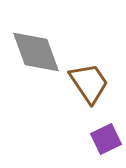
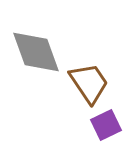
purple square: moved 14 px up
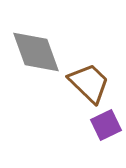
brown trapezoid: rotated 12 degrees counterclockwise
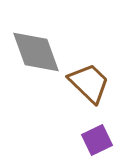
purple square: moved 9 px left, 15 px down
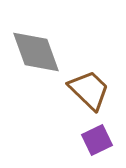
brown trapezoid: moved 7 px down
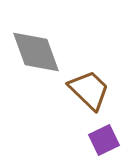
purple square: moved 7 px right
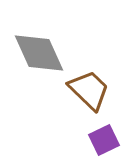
gray diamond: moved 3 px right, 1 px down; rotated 4 degrees counterclockwise
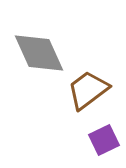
brown trapezoid: moved 1 px left; rotated 81 degrees counterclockwise
